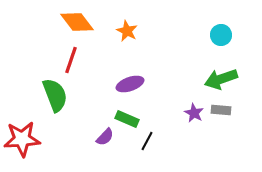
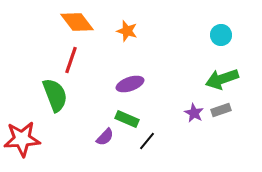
orange star: rotated 10 degrees counterclockwise
green arrow: moved 1 px right
gray rectangle: rotated 24 degrees counterclockwise
black line: rotated 12 degrees clockwise
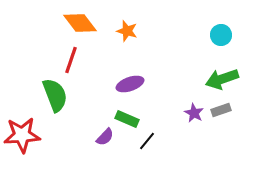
orange diamond: moved 3 px right, 1 px down
red star: moved 4 px up
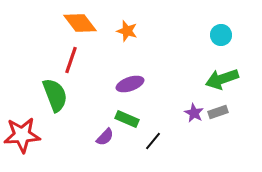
gray rectangle: moved 3 px left, 2 px down
black line: moved 6 px right
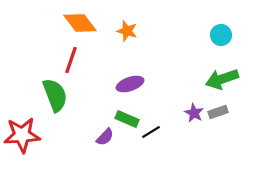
black line: moved 2 px left, 9 px up; rotated 18 degrees clockwise
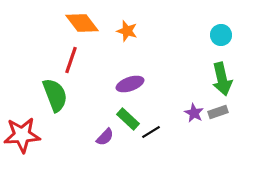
orange diamond: moved 2 px right
green arrow: rotated 84 degrees counterclockwise
green rectangle: moved 1 px right; rotated 20 degrees clockwise
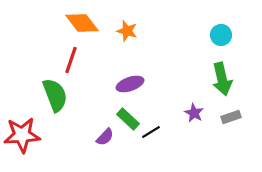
gray rectangle: moved 13 px right, 5 px down
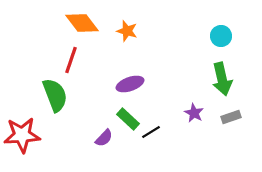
cyan circle: moved 1 px down
purple semicircle: moved 1 px left, 1 px down
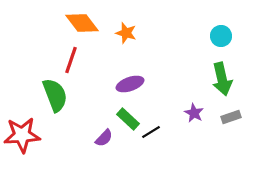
orange star: moved 1 px left, 2 px down
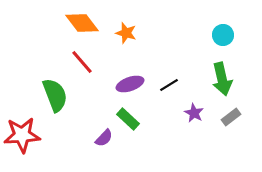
cyan circle: moved 2 px right, 1 px up
red line: moved 11 px right, 2 px down; rotated 60 degrees counterclockwise
gray rectangle: rotated 18 degrees counterclockwise
black line: moved 18 px right, 47 px up
